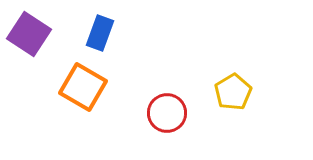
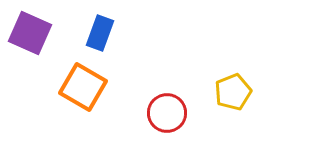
purple square: moved 1 px right, 1 px up; rotated 9 degrees counterclockwise
yellow pentagon: rotated 9 degrees clockwise
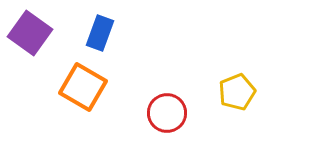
purple square: rotated 12 degrees clockwise
yellow pentagon: moved 4 px right
